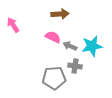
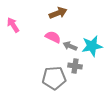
brown arrow: moved 2 px left, 1 px up; rotated 18 degrees counterclockwise
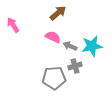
brown arrow: rotated 18 degrees counterclockwise
gray cross: rotated 24 degrees counterclockwise
